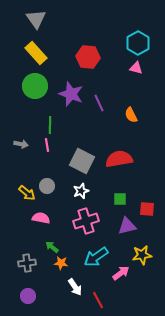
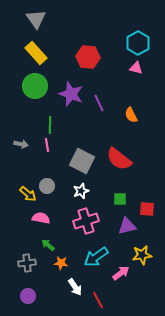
red semicircle: rotated 132 degrees counterclockwise
yellow arrow: moved 1 px right, 1 px down
green arrow: moved 4 px left, 2 px up
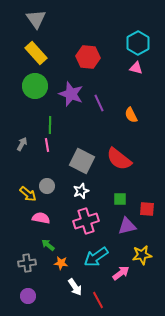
gray arrow: moved 1 px right; rotated 72 degrees counterclockwise
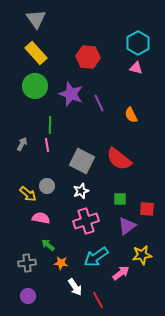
purple triangle: rotated 24 degrees counterclockwise
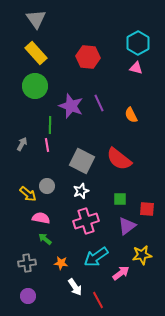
purple star: moved 12 px down
green arrow: moved 3 px left, 6 px up
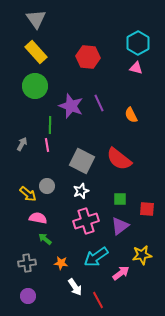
yellow rectangle: moved 1 px up
pink semicircle: moved 3 px left
purple triangle: moved 7 px left
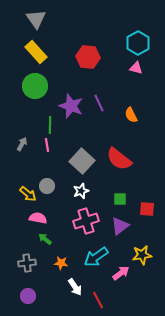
gray square: rotated 15 degrees clockwise
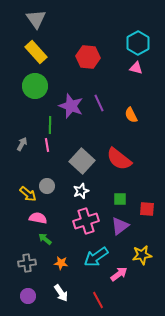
pink arrow: moved 2 px left, 1 px down
white arrow: moved 14 px left, 6 px down
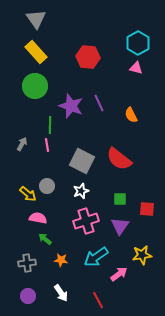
gray square: rotated 15 degrees counterclockwise
purple triangle: rotated 18 degrees counterclockwise
orange star: moved 3 px up
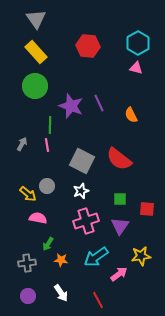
red hexagon: moved 11 px up
green arrow: moved 3 px right, 5 px down; rotated 96 degrees counterclockwise
yellow star: moved 1 px left, 1 px down
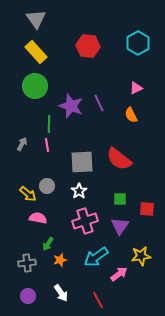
pink triangle: moved 20 px down; rotated 40 degrees counterclockwise
green line: moved 1 px left, 1 px up
gray square: moved 1 px down; rotated 30 degrees counterclockwise
white star: moved 2 px left; rotated 14 degrees counterclockwise
pink cross: moved 1 px left
orange star: moved 1 px left; rotated 24 degrees counterclockwise
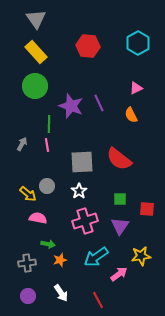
green arrow: rotated 112 degrees counterclockwise
